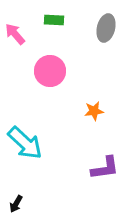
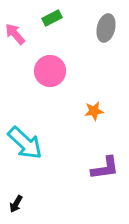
green rectangle: moved 2 px left, 2 px up; rotated 30 degrees counterclockwise
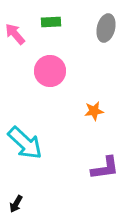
green rectangle: moved 1 px left, 4 px down; rotated 24 degrees clockwise
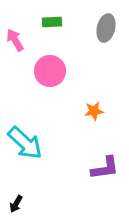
green rectangle: moved 1 px right
pink arrow: moved 6 px down; rotated 10 degrees clockwise
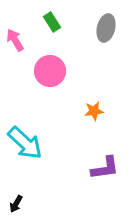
green rectangle: rotated 60 degrees clockwise
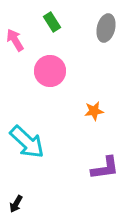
cyan arrow: moved 2 px right, 1 px up
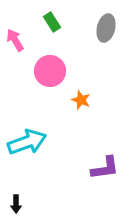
orange star: moved 13 px left, 11 px up; rotated 30 degrees clockwise
cyan arrow: rotated 63 degrees counterclockwise
black arrow: rotated 30 degrees counterclockwise
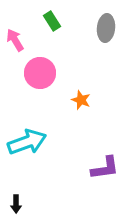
green rectangle: moved 1 px up
gray ellipse: rotated 8 degrees counterclockwise
pink circle: moved 10 px left, 2 px down
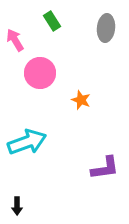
black arrow: moved 1 px right, 2 px down
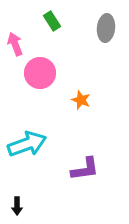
pink arrow: moved 4 px down; rotated 10 degrees clockwise
cyan arrow: moved 2 px down
purple L-shape: moved 20 px left, 1 px down
